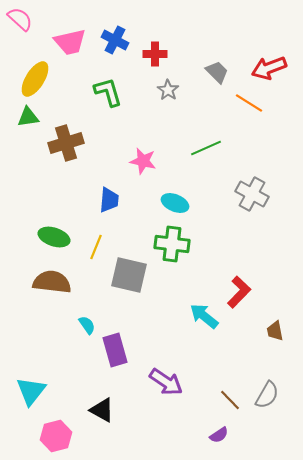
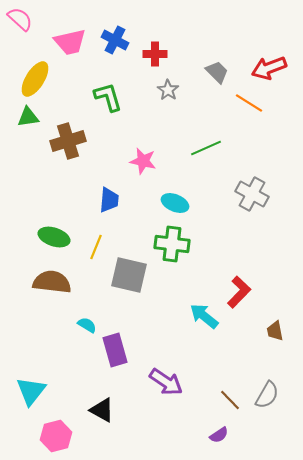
green L-shape: moved 5 px down
brown cross: moved 2 px right, 2 px up
cyan semicircle: rotated 24 degrees counterclockwise
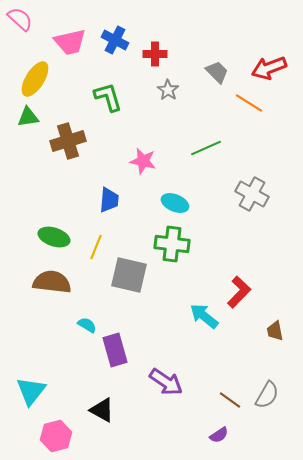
brown line: rotated 10 degrees counterclockwise
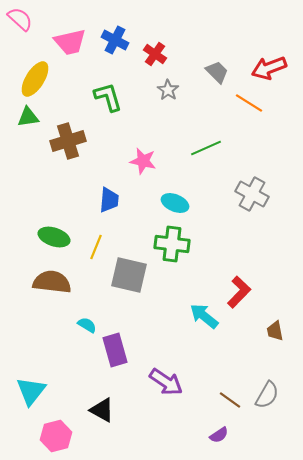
red cross: rotated 35 degrees clockwise
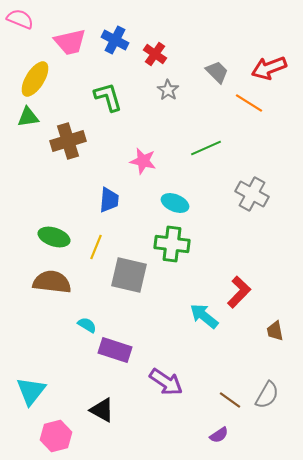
pink semicircle: rotated 20 degrees counterclockwise
purple rectangle: rotated 56 degrees counterclockwise
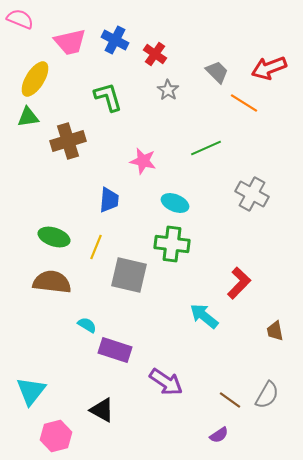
orange line: moved 5 px left
red L-shape: moved 9 px up
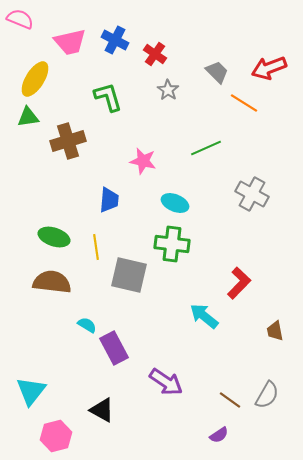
yellow line: rotated 30 degrees counterclockwise
purple rectangle: moved 1 px left, 2 px up; rotated 44 degrees clockwise
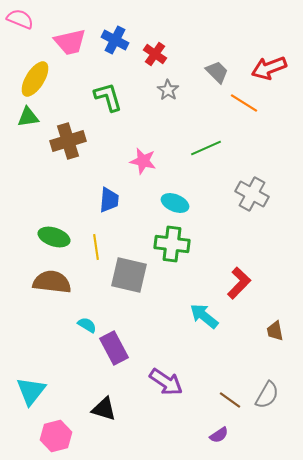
black triangle: moved 2 px right, 1 px up; rotated 12 degrees counterclockwise
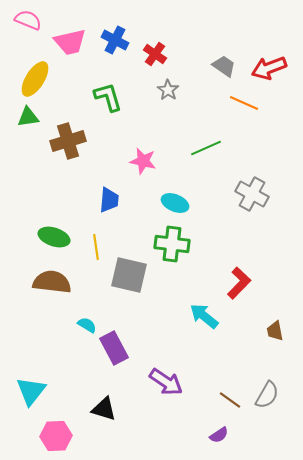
pink semicircle: moved 8 px right, 1 px down
gray trapezoid: moved 7 px right, 6 px up; rotated 10 degrees counterclockwise
orange line: rotated 8 degrees counterclockwise
pink hexagon: rotated 12 degrees clockwise
